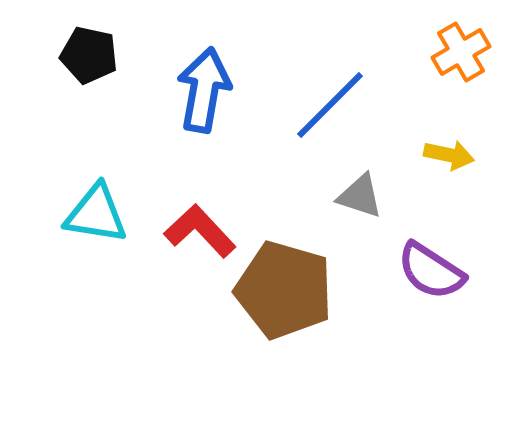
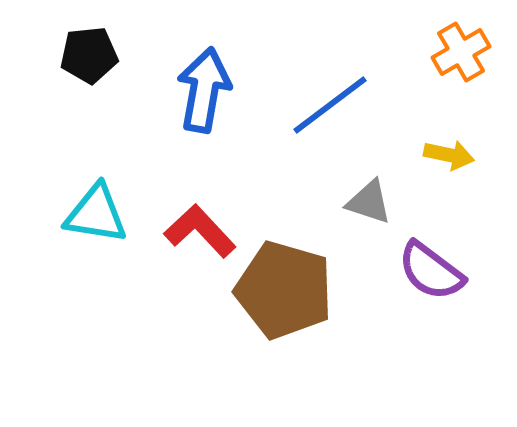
black pentagon: rotated 18 degrees counterclockwise
blue line: rotated 8 degrees clockwise
gray triangle: moved 9 px right, 6 px down
purple semicircle: rotated 4 degrees clockwise
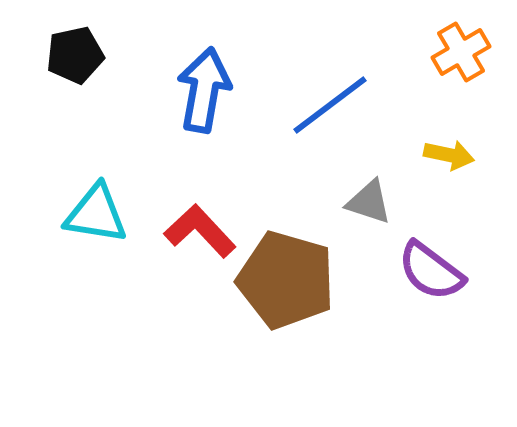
black pentagon: moved 14 px left; rotated 6 degrees counterclockwise
brown pentagon: moved 2 px right, 10 px up
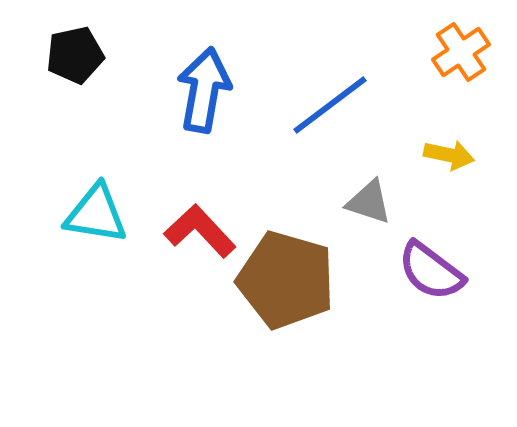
orange cross: rotated 4 degrees counterclockwise
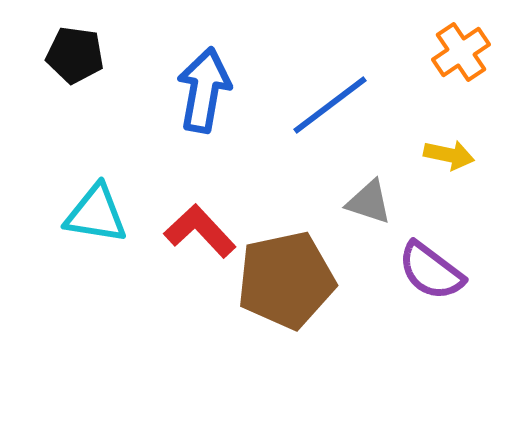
black pentagon: rotated 20 degrees clockwise
brown pentagon: rotated 28 degrees counterclockwise
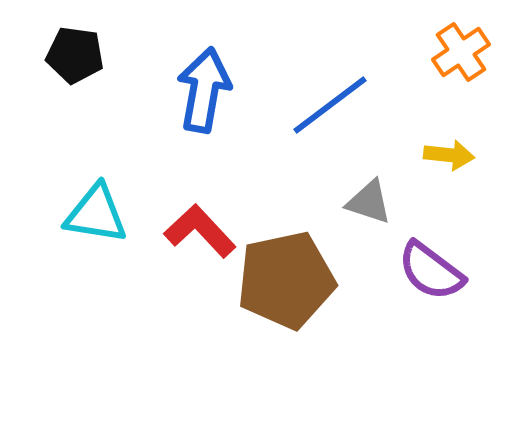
yellow arrow: rotated 6 degrees counterclockwise
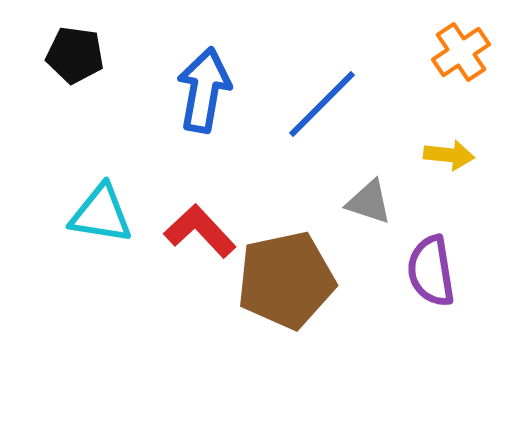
blue line: moved 8 px left, 1 px up; rotated 8 degrees counterclockwise
cyan triangle: moved 5 px right
purple semicircle: rotated 44 degrees clockwise
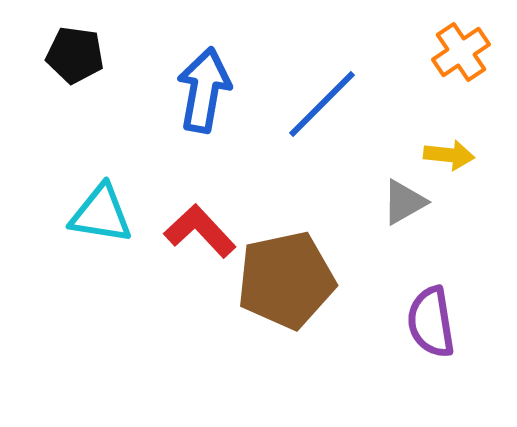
gray triangle: moved 35 px right; rotated 48 degrees counterclockwise
purple semicircle: moved 51 px down
